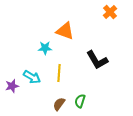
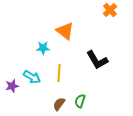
orange cross: moved 2 px up
orange triangle: rotated 18 degrees clockwise
cyan star: moved 2 px left
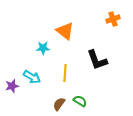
orange cross: moved 3 px right, 9 px down; rotated 24 degrees clockwise
black L-shape: rotated 10 degrees clockwise
yellow line: moved 6 px right
green semicircle: rotated 104 degrees clockwise
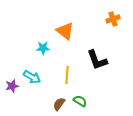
yellow line: moved 2 px right, 2 px down
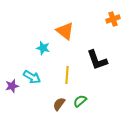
cyan star: rotated 16 degrees clockwise
green semicircle: rotated 72 degrees counterclockwise
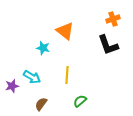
black L-shape: moved 11 px right, 15 px up
brown semicircle: moved 18 px left
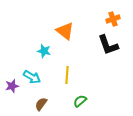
cyan star: moved 1 px right, 3 px down
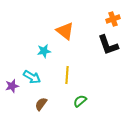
cyan star: rotated 24 degrees counterclockwise
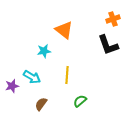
orange triangle: moved 1 px left, 1 px up
